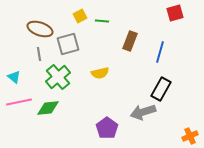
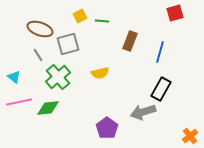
gray line: moved 1 px left, 1 px down; rotated 24 degrees counterclockwise
orange cross: rotated 14 degrees counterclockwise
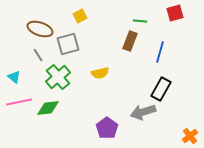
green line: moved 38 px right
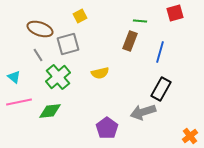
green diamond: moved 2 px right, 3 px down
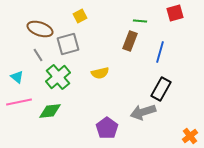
cyan triangle: moved 3 px right
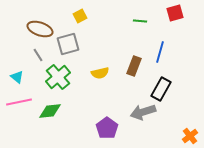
brown rectangle: moved 4 px right, 25 px down
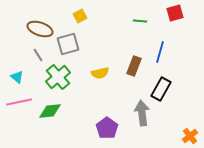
gray arrow: moved 1 px left, 1 px down; rotated 100 degrees clockwise
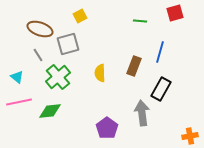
yellow semicircle: rotated 102 degrees clockwise
orange cross: rotated 28 degrees clockwise
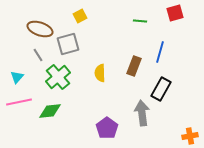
cyan triangle: rotated 32 degrees clockwise
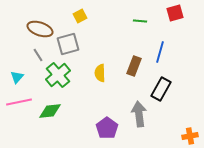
green cross: moved 2 px up
gray arrow: moved 3 px left, 1 px down
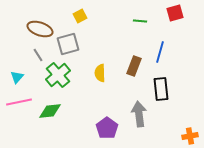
black rectangle: rotated 35 degrees counterclockwise
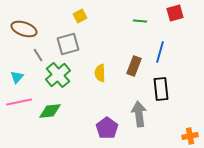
brown ellipse: moved 16 px left
